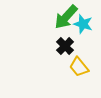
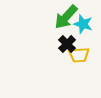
black cross: moved 2 px right, 2 px up
yellow trapezoid: moved 12 px up; rotated 55 degrees counterclockwise
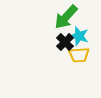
cyan star: moved 4 px left, 12 px down
black cross: moved 2 px left, 2 px up
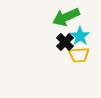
green arrow: rotated 24 degrees clockwise
cyan star: moved 1 px right; rotated 18 degrees clockwise
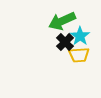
green arrow: moved 4 px left, 4 px down
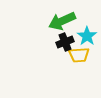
cyan star: moved 7 px right
black cross: rotated 24 degrees clockwise
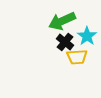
black cross: rotated 30 degrees counterclockwise
yellow trapezoid: moved 2 px left, 2 px down
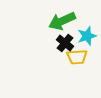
cyan star: rotated 18 degrees clockwise
black cross: moved 1 px down
